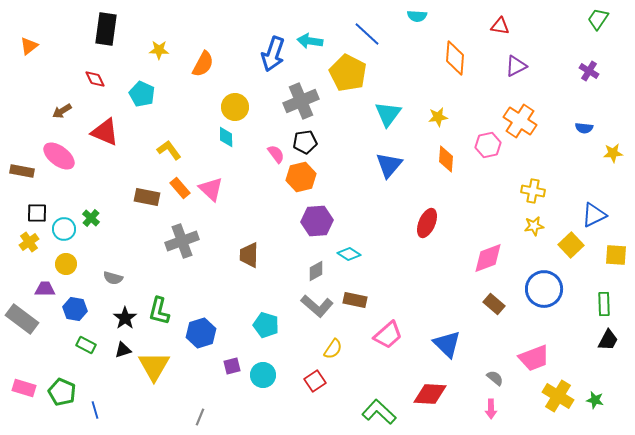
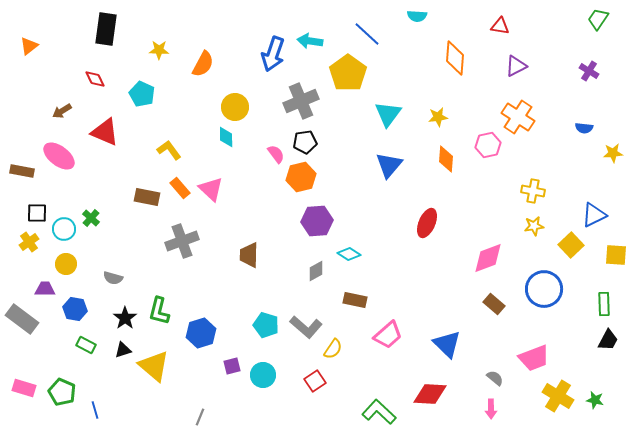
yellow pentagon at (348, 73): rotated 9 degrees clockwise
orange cross at (520, 121): moved 2 px left, 4 px up
gray L-shape at (317, 306): moved 11 px left, 21 px down
yellow triangle at (154, 366): rotated 20 degrees counterclockwise
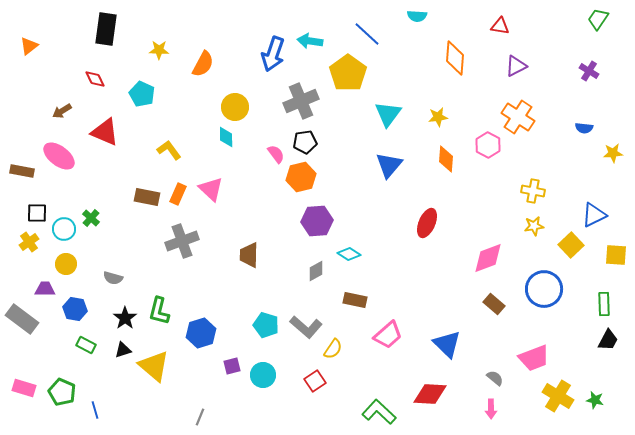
pink hexagon at (488, 145): rotated 20 degrees counterclockwise
orange rectangle at (180, 188): moved 2 px left, 6 px down; rotated 65 degrees clockwise
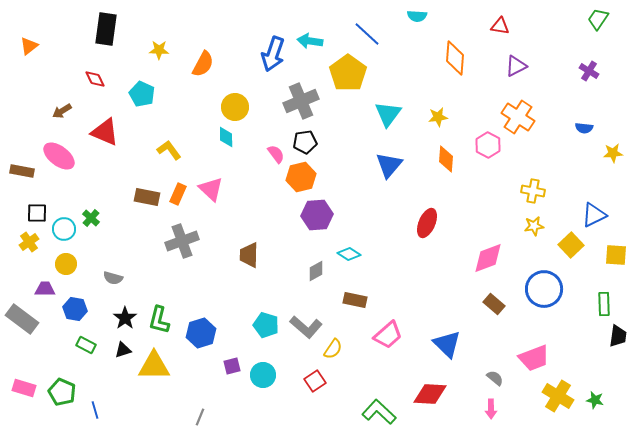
purple hexagon at (317, 221): moved 6 px up
green L-shape at (159, 311): moved 9 px down
black trapezoid at (608, 340): moved 10 px right, 4 px up; rotated 20 degrees counterclockwise
yellow triangle at (154, 366): rotated 40 degrees counterclockwise
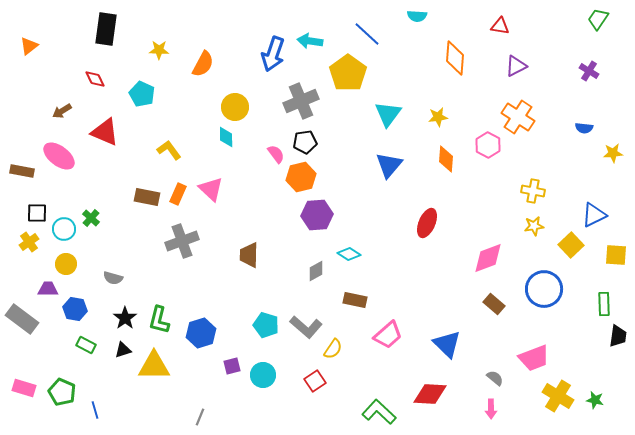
purple trapezoid at (45, 289): moved 3 px right
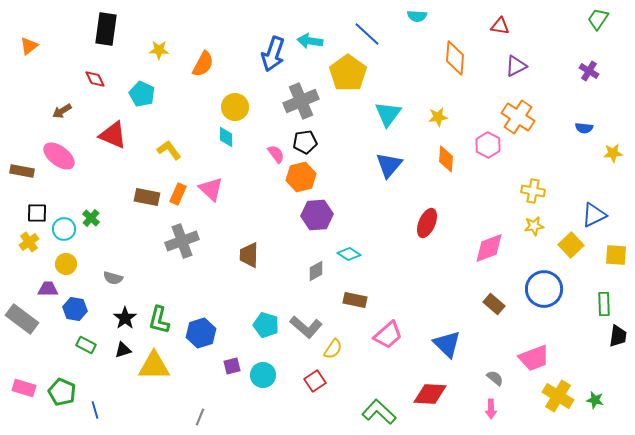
red triangle at (105, 132): moved 8 px right, 3 px down
pink diamond at (488, 258): moved 1 px right, 10 px up
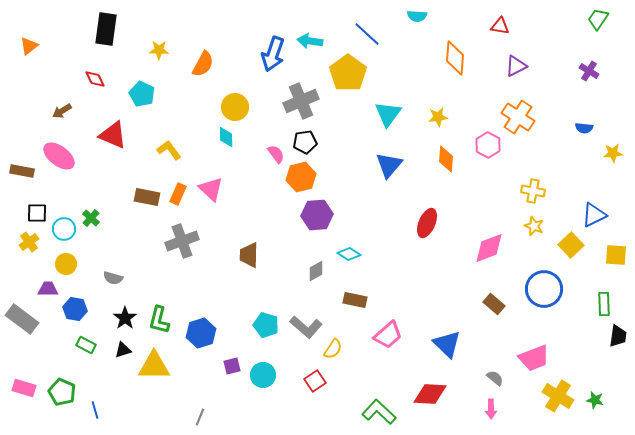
yellow star at (534, 226): rotated 30 degrees clockwise
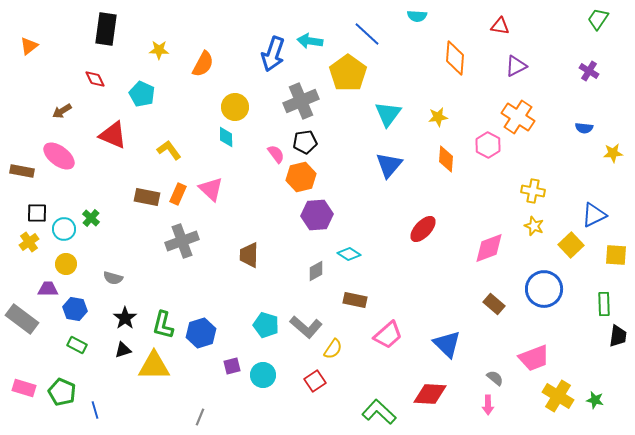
red ellipse at (427, 223): moved 4 px left, 6 px down; rotated 20 degrees clockwise
green L-shape at (159, 320): moved 4 px right, 5 px down
green rectangle at (86, 345): moved 9 px left
pink arrow at (491, 409): moved 3 px left, 4 px up
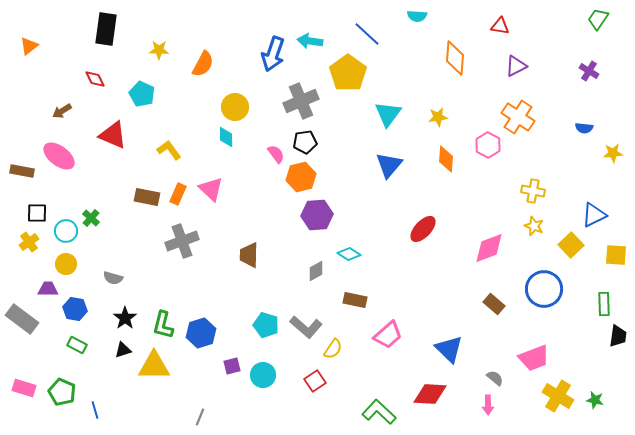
cyan circle at (64, 229): moved 2 px right, 2 px down
blue triangle at (447, 344): moved 2 px right, 5 px down
